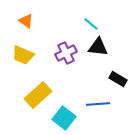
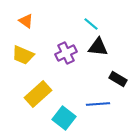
yellow rectangle: moved 1 px up
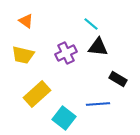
yellow trapezoid: rotated 10 degrees counterclockwise
yellow rectangle: moved 1 px left
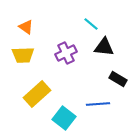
orange triangle: moved 6 px down
black triangle: moved 6 px right
yellow trapezoid: rotated 15 degrees counterclockwise
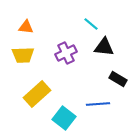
orange triangle: rotated 28 degrees counterclockwise
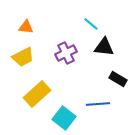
yellow trapezoid: moved 2 px down; rotated 25 degrees counterclockwise
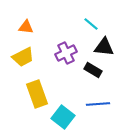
black rectangle: moved 25 px left, 9 px up
yellow rectangle: rotated 68 degrees counterclockwise
cyan square: moved 1 px left, 1 px up
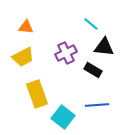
blue line: moved 1 px left, 1 px down
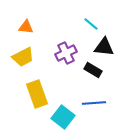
blue line: moved 3 px left, 2 px up
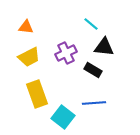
yellow trapezoid: moved 6 px right
